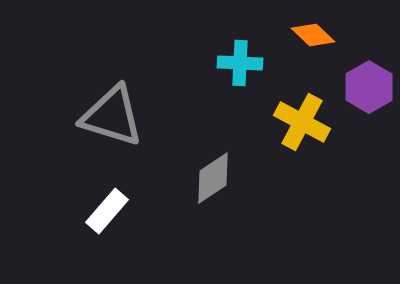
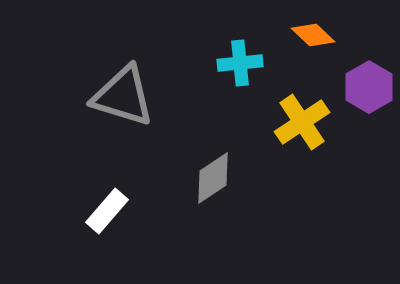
cyan cross: rotated 9 degrees counterclockwise
gray triangle: moved 11 px right, 20 px up
yellow cross: rotated 28 degrees clockwise
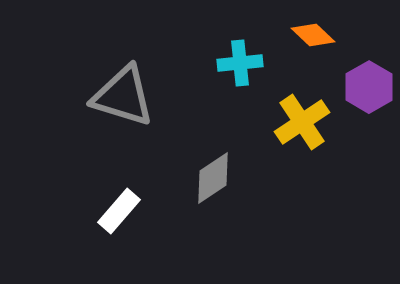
white rectangle: moved 12 px right
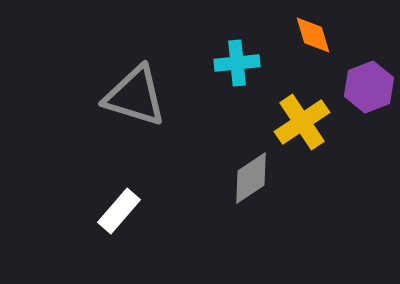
orange diamond: rotated 30 degrees clockwise
cyan cross: moved 3 px left
purple hexagon: rotated 9 degrees clockwise
gray triangle: moved 12 px right
gray diamond: moved 38 px right
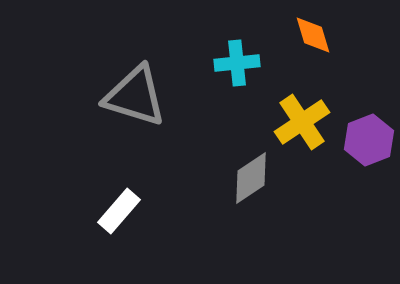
purple hexagon: moved 53 px down
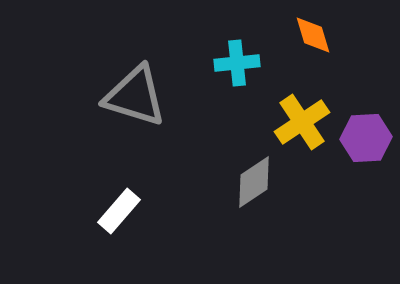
purple hexagon: moved 3 px left, 2 px up; rotated 18 degrees clockwise
gray diamond: moved 3 px right, 4 px down
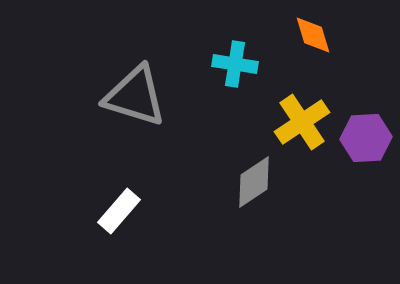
cyan cross: moved 2 px left, 1 px down; rotated 15 degrees clockwise
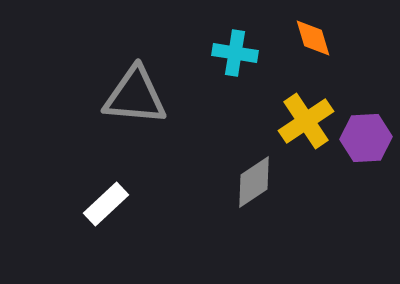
orange diamond: moved 3 px down
cyan cross: moved 11 px up
gray triangle: rotated 12 degrees counterclockwise
yellow cross: moved 4 px right, 1 px up
white rectangle: moved 13 px left, 7 px up; rotated 6 degrees clockwise
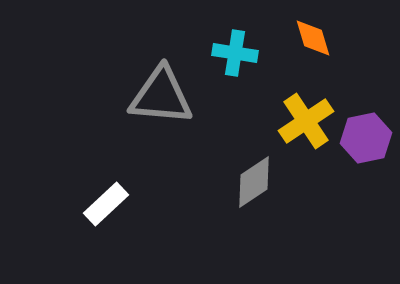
gray triangle: moved 26 px right
purple hexagon: rotated 9 degrees counterclockwise
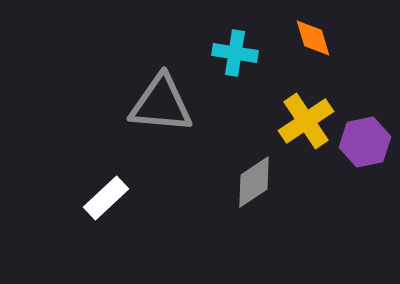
gray triangle: moved 8 px down
purple hexagon: moved 1 px left, 4 px down
white rectangle: moved 6 px up
